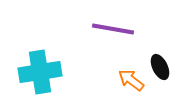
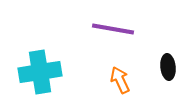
black ellipse: moved 8 px right; rotated 20 degrees clockwise
orange arrow: moved 11 px left; rotated 28 degrees clockwise
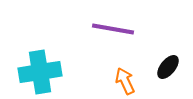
black ellipse: rotated 45 degrees clockwise
orange arrow: moved 5 px right, 1 px down
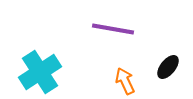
cyan cross: rotated 24 degrees counterclockwise
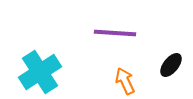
purple line: moved 2 px right, 4 px down; rotated 6 degrees counterclockwise
black ellipse: moved 3 px right, 2 px up
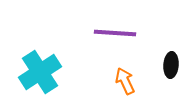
black ellipse: rotated 35 degrees counterclockwise
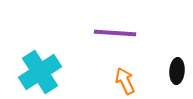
black ellipse: moved 6 px right, 6 px down
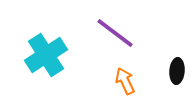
purple line: rotated 33 degrees clockwise
cyan cross: moved 6 px right, 17 px up
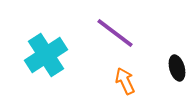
black ellipse: moved 3 px up; rotated 20 degrees counterclockwise
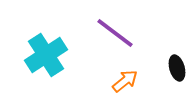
orange arrow: rotated 76 degrees clockwise
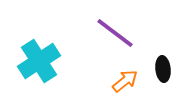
cyan cross: moved 7 px left, 6 px down
black ellipse: moved 14 px left, 1 px down; rotated 10 degrees clockwise
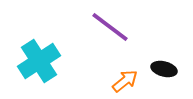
purple line: moved 5 px left, 6 px up
black ellipse: moved 1 px right; rotated 70 degrees counterclockwise
